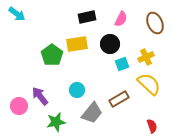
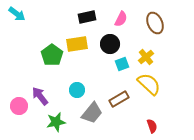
yellow cross: rotated 14 degrees counterclockwise
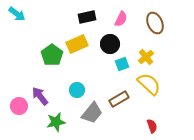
yellow rectangle: rotated 15 degrees counterclockwise
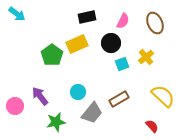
pink semicircle: moved 2 px right, 2 px down
black circle: moved 1 px right, 1 px up
yellow semicircle: moved 14 px right, 12 px down
cyan circle: moved 1 px right, 2 px down
pink circle: moved 4 px left
red semicircle: rotated 24 degrees counterclockwise
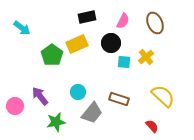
cyan arrow: moved 5 px right, 14 px down
cyan square: moved 2 px right, 2 px up; rotated 24 degrees clockwise
brown rectangle: rotated 48 degrees clockwise
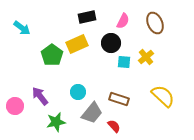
red semicircle: moved 38 px left
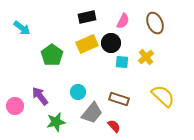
yellow rectangle: moved 10 px right
cyan square: moved 2 px left
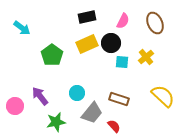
cyan circle: moved 1 px left, 1 px down
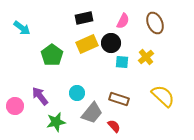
black rectangle: moved 3 px left, 1 px down
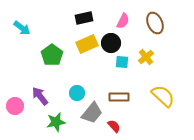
brown rectangle: moved 2 px up; rotated 18 degrees counterclockwise
